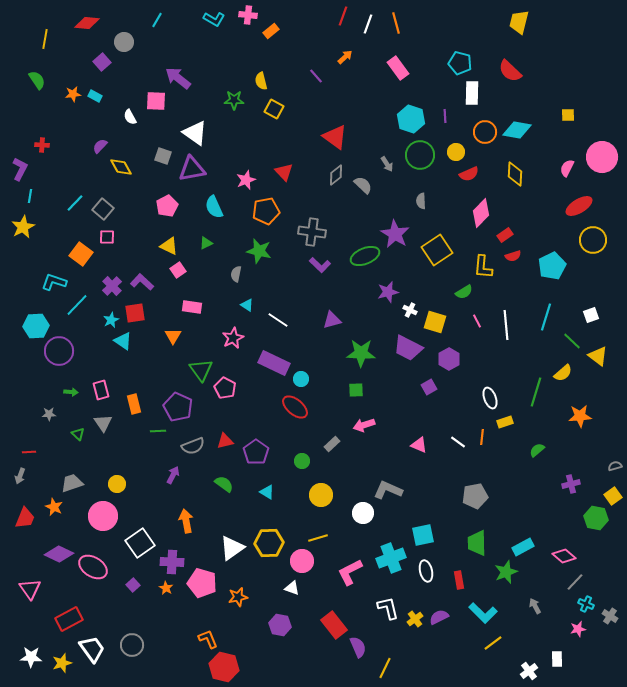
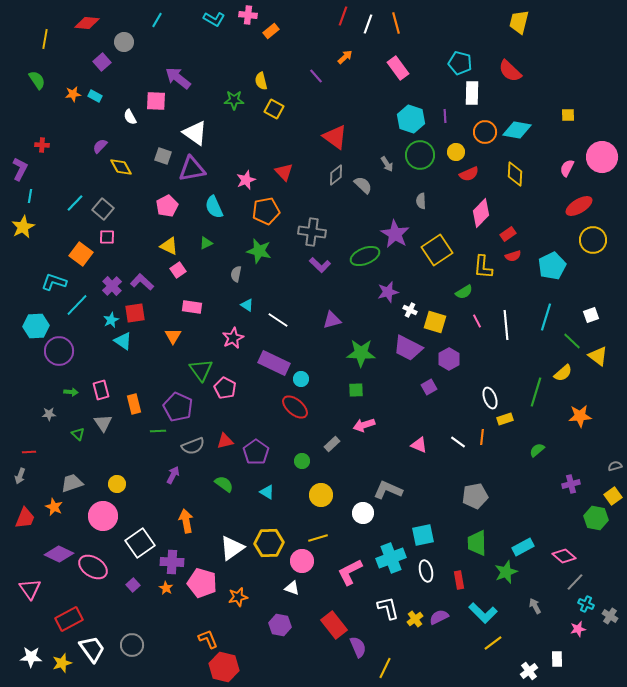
red rectangle at (505, 235): moved 3 px right, 1 px up
yellow rectangle at (505, 422): moved 3 px up
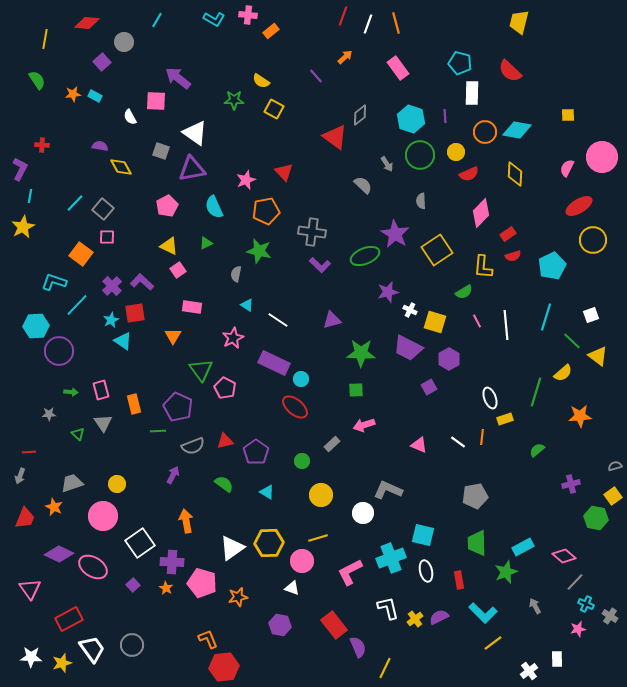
yellow semicircle at (261, 81): rotated 42 degrees counterclockwise
purple semicircle at (100, 146): rotated 56 degrees clockwise
gray square at (163, 156): moved 2 px left, 5 px up
gray diamond at (336, 175): moved 24 px right, 60 px up
cyan square at (423, 535): rotated 25 degrees clockwise
red hexagon at (224, 667): rotated 20 degrees counterclockwise
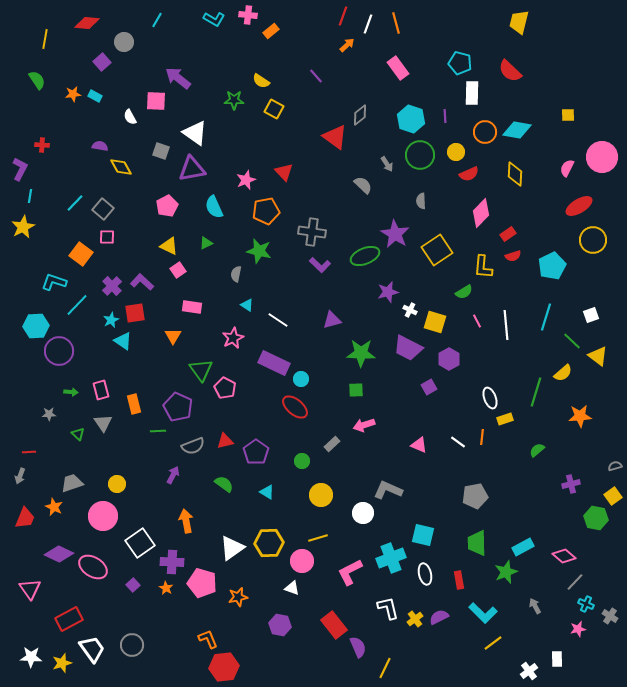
orange arrow at (345, 57): moved 2 px right, 12 px up
white ellipse at (426, 571): moved 1 px left, 3 px down
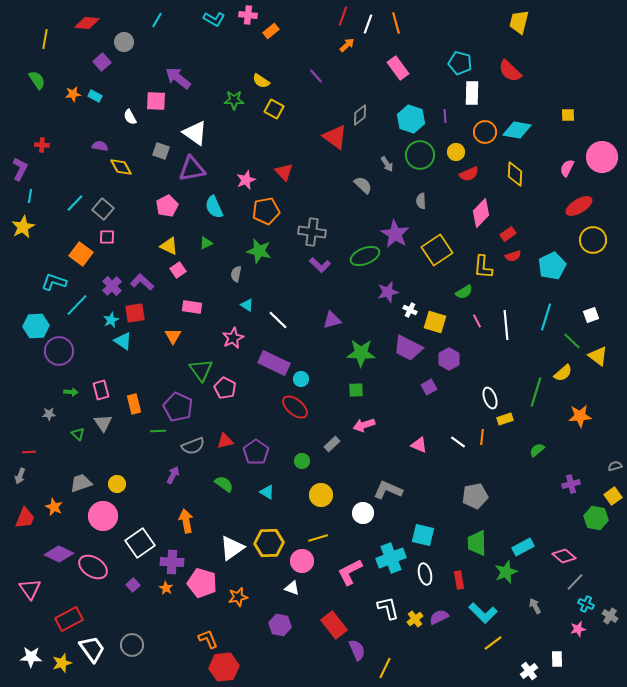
white line at (278, 320): rotated 10 degrees clockwise
gray trapezoid at (72, 483): moved 9 px right
purple semicircle at (358, 647): moved 1 px left, 3 px down
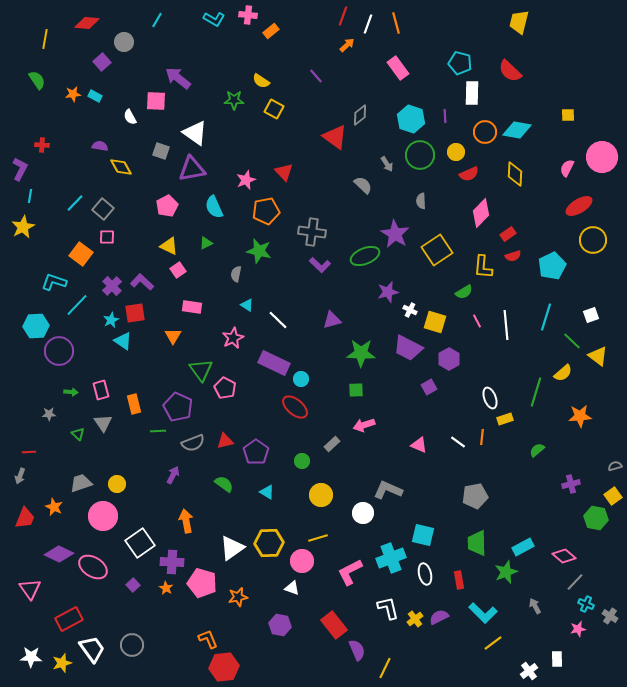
gray semicircle at (193, 446): moved 3 px up
